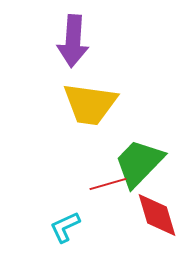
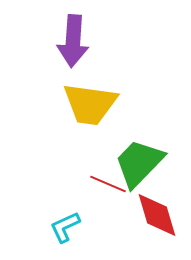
red line: rotated 39 degrees clockwise
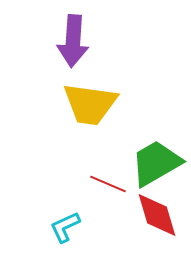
green trapezoid: moved 17 px right; rotated 16 degrees clockwise
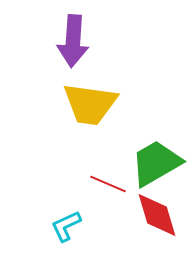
cyan L-shape: moved 1 px right, 1 px up
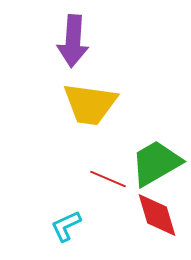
red line: moved 5 px up
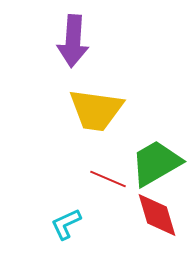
yellow trapezoid: moved 6 px right, 6 px down
cyan L-shape: moved 2 px up
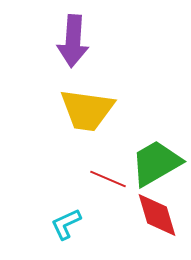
yellow trapezoid: moved 9 px left
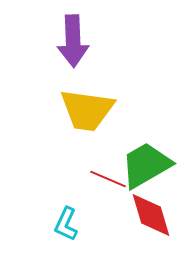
purple arrow: rotated 6 degrees counterclockwise
green trapezoid: moved 10 px left, 2 px down
red diamond: moved 6 px left
cyan L-shape: rotated 40 degrees counterclockwise
